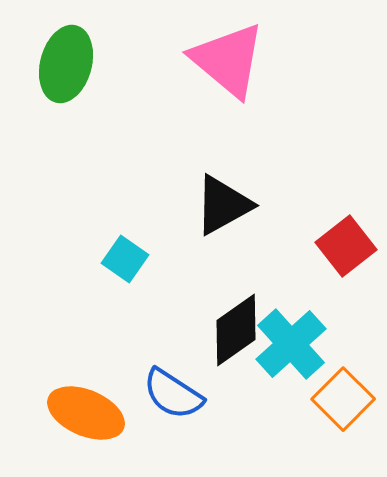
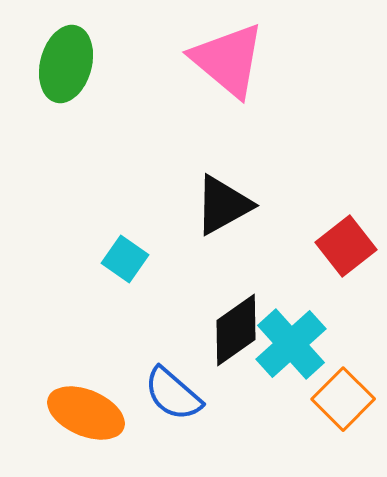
blue semicircle: rotated 8 degrees clockwise
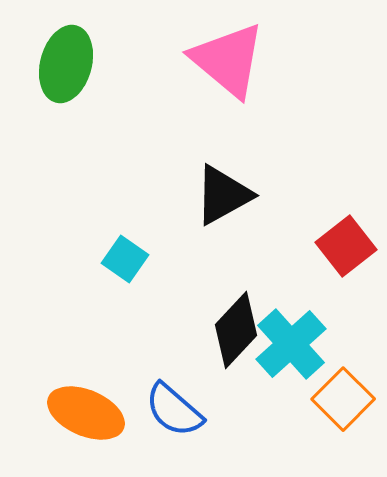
black triangle: moved 10 px up
black diamond: rotated 12 degrees counterclockwise
blue semicircle: moved 1 px right, 16 px down
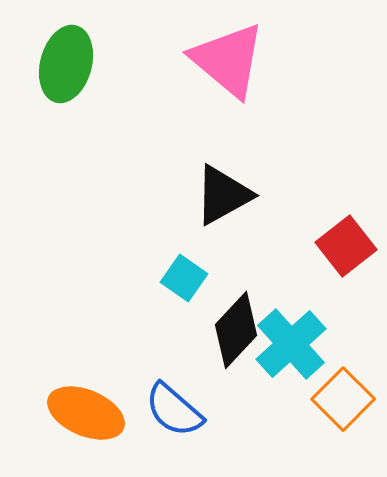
cyan square: moved 59 px right, 19 px down
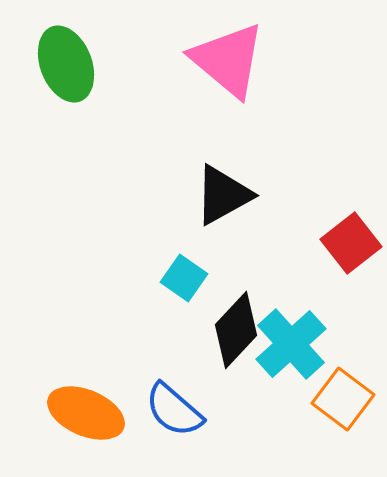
green ellipse: rotated 36 degrees counterclockwise
red square: moved 5 px right, 3 px up
orange square: rotated 8 degrees counterclockwise
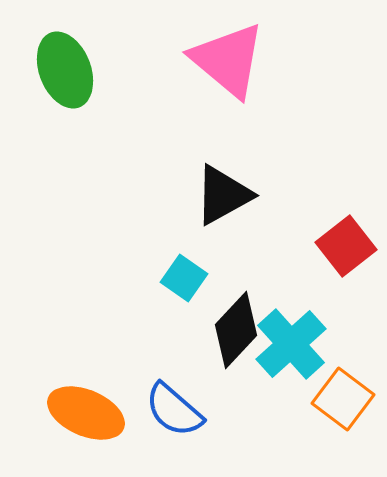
green ellipse: moved 1 px left, 6 px down
red square: moved 5 px left, 3 px down
